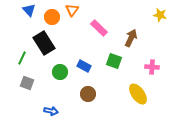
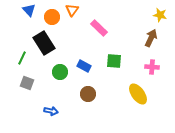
brown arrow: moved 20 px right
green square: rotated 14 degrees counterclockwise
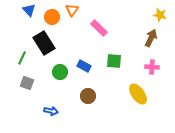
brown circle: moved 2 px down
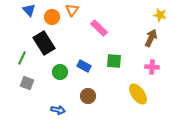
blue arrow: moved 7 px right, 1 px up
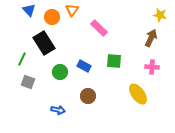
green line: moved 1 px down
gray square: moved 1 px right, 1 px up
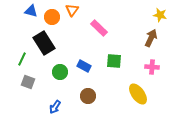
blue triangle: moved 2 px right, 1 px down; rotated 32 degrees counterclockwise
blue arrow: moved 3 px left, 3 px up; rotated 112 degrees clockwise
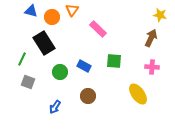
pink rectangle: moved 1 px left, 1 px down
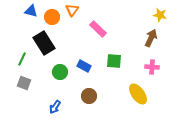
gray square: moved 4 px left, 1 px down
brown circle: moved 1 px right
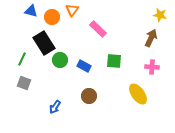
green circle: moved 12 px up
